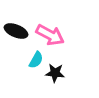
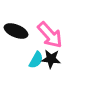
pink arrow: rotated 20 degrees clockwise
black star: moved 4 px left, 14 px up
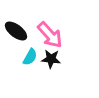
black ellipse: rotated 15 degrees clockwise
cyan semicircle: moved 6 px left, 3 px up
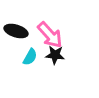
black ellipse: rotated 20 degrees counterclockwise
black star: moved 4 px right, 4 px up
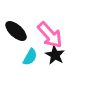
black ellipse: rotated 25 degrees clockwise
black star: rotated 24 degrees clockwise
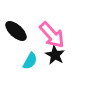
pink arrow: moved 2 px right
cyan semicircle: moved 4 px down
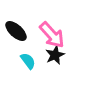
black star: rotated 18 degrees clockwise
cyan semicircle: moved 2 px left; rotated 66 degrees counterclockwise
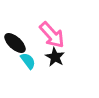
black ellipse: moved 1 px left, 12 px down
black star: moved 2 px down; rotated 18 degrees counterclockwise
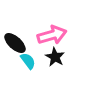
pink arrow: rotated 64 degrees counterclockwise
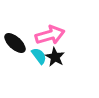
pink arrow: moved 2 px left
cyan semicircle: moved 11 px right, 5 px up
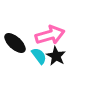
black star: moved 1 px right, 1 px up
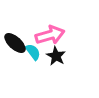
cyan semicircle: moved 6 px left, 4 px up
